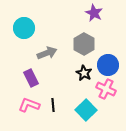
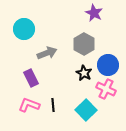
cyan circle: moved 1 px down
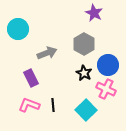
cyan circle: moved 6 px left
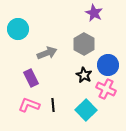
black star: moved 2 px down
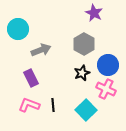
gray arrow: moved 6 px left, 3 px up
black star: moved 2 px left, 2 px up; rotated 21 degrees clockwise
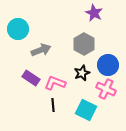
purple rectangle: rotated 30 degrees counterclockwise
pink L-shape: moved 26 px right, 22 px up
cyan square: rotated 20 degrees counterclockwise
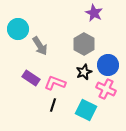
gray arrow: moved 1 px left, 4 px up; rotated 78 degrees clockwise
black star: moved 2 px right, 1 px up
black line: rotated 24 degrees clockwise
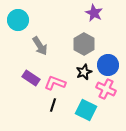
cyan circle: moved 9 px up
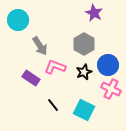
pink L-shape: moved 16 px up
pink cross: moved 5 px right
black line: rotated 56 degrees counterclockwise
cyan square: moved 2 px left
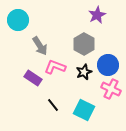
purple star: moved 3 px right, 2 px down; rotated 18 degrees clockwise
purple rectangle: moved 2 px right
